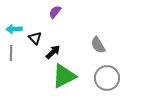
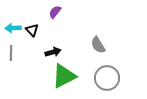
cyan arrow: moved 1 px left, 1 px up
black triangle: moved 3 px left, 8 px up
black arrow: rotated 28 degrees clockwise
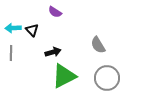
purple semicircle: rotated 96 degrees counterclockwise
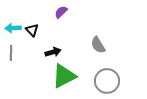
purple semicircle: moved 6 px right; rotated 104 degrees clockwise
gray circle: moved 3 px down
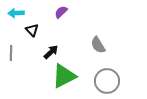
cyan arrow: moved 3 px right, 15 px up
black arrow: moved 2 px left; rotated 28 degrees counterclockwise
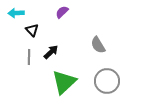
purple semicircle: moved 1 px right
gray line: moved 18 px right, 4 px down
green triangle: moved 6 px down; rotated 16 degrees counterclockwise
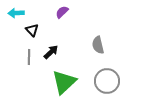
gray semicircle: rotated 18 degrees clockwise
